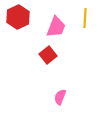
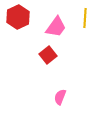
pink trapezoid: rotated 15 degrees clockwise
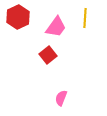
pink semicircle: moved 1 px right, 1 px down
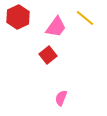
yellow line: rotated 54 degrees counterclockwise
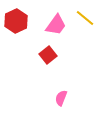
red hexagon: moved 2 px left, 4 px down
pink trapezoid: moved 2 px up
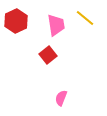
pink trapezoid: rotated 45 degrees counterclockwise
